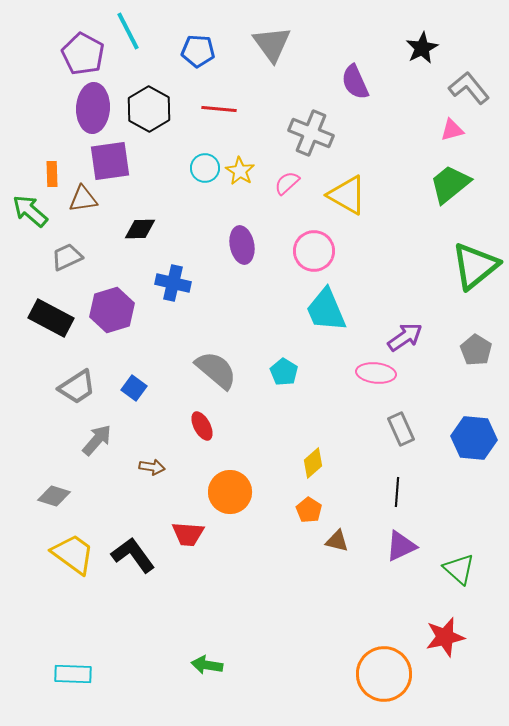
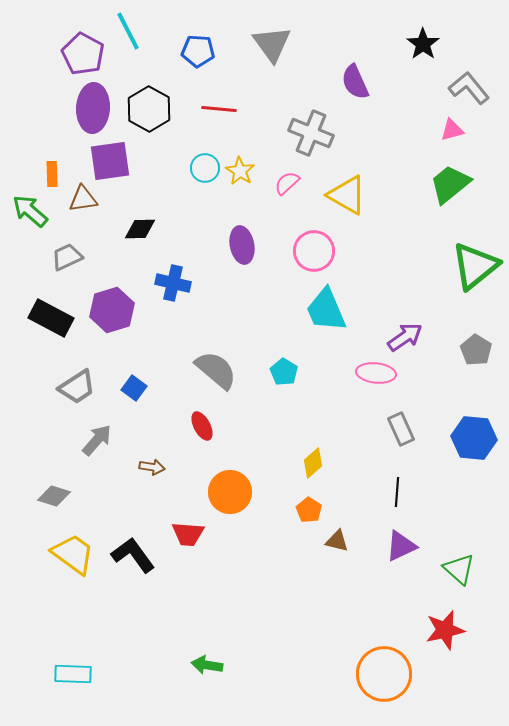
black star at (422, 48): moved 1 px right, 4 px up; rotated 8 degrees counterclockwise
red star at (445, 637): moved 7 px up
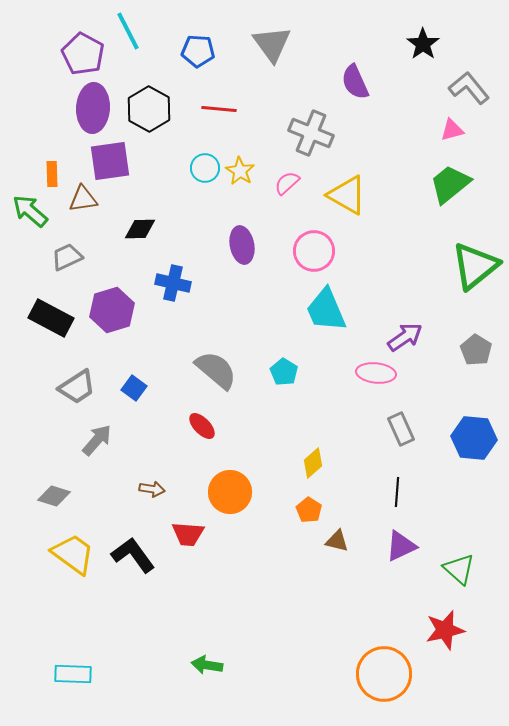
red ellipse at (202, 426): rotated 16 degrees counterclockwise
brown arrow at (152, 467): moved 22 px down
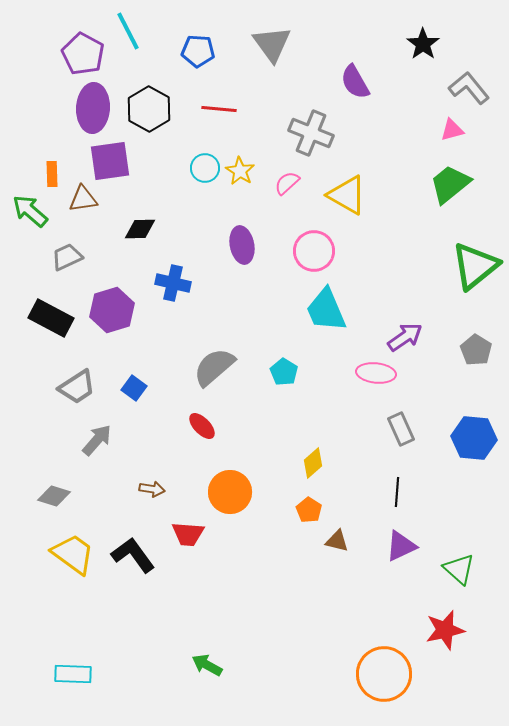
purple semicircle at (355, 82): rotated 6 degrees counterclockwise
gray semicircle at (216, 370): moved 2 px left, 3 px up; rotated 81 degrees counterclockwise
green arrow at (207, 665): rotated 20 degrees clockwise
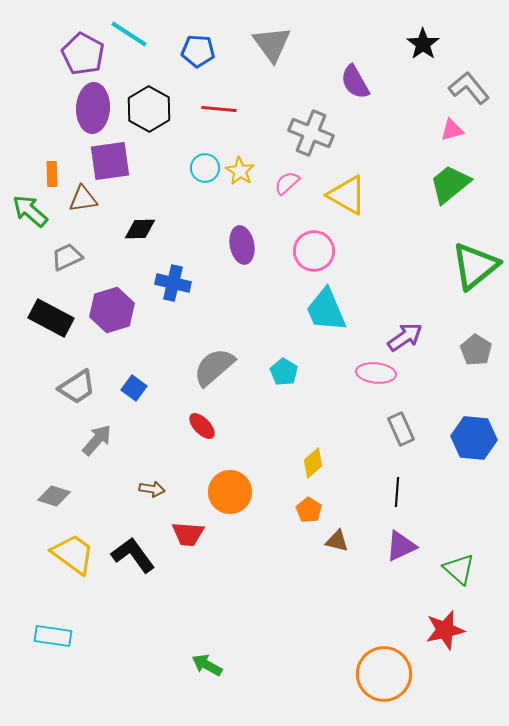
cyan line at (128, 31): moved 1 px right, 3 px down; rotated 30 degrees counterclockwise
cyan rectangle at (73, 674): moved 20 px left, 38 px up; rotated 6 degrees clockwise
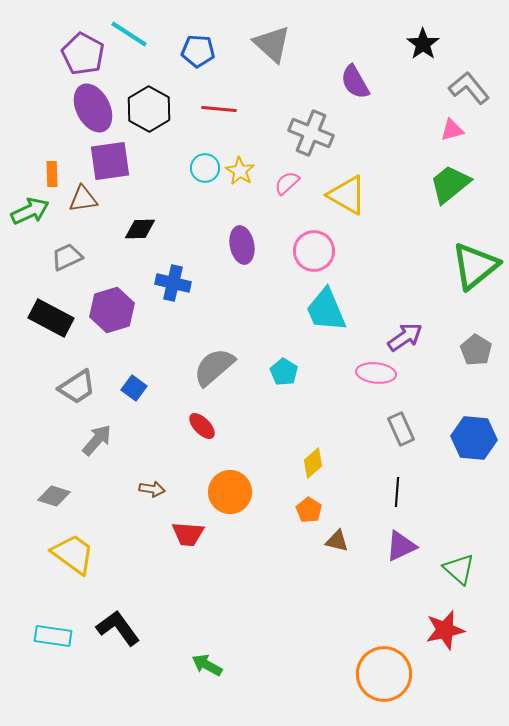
gray triangle at (272, 44): rotated 12 degrees counterclockwise
purple ellipse at (93, 108): rotated 30 degrees counterclockwise
green arrow at (30, 211): rotated 114 degrees clockwise
black L-shape at (133, 555): moved 15 px left, 73 px down
